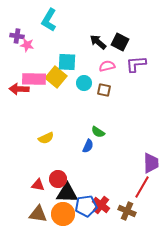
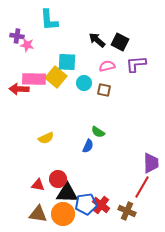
cyan L-shape: rotated 35 degrees counterclockwise
black arrow: moved 1 px left, 2 px up
blue pentagon: moved 2 px up
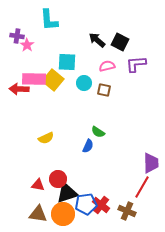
pink star: rotated 24 degrees clockwise
yellow square: moved 3 px left, 3 px down
black triangle: rotated 20 degrees counterclockwise
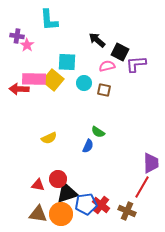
black square: moved 10 px down
yellow semicircle: moved 3 px right
orange circle: moved 2 px left
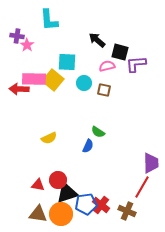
black square: rotated 12 degrees counterclockwise
red circle: moved 1 px down
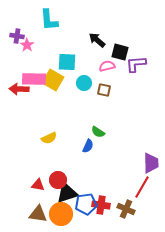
yellow square: rotated 10 degrees counterclockwise
red cross: rotated 30 degrees counterclockwise
brown cross: moved 1 px left, 2 px up
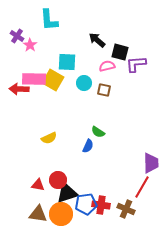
purple cross: rotated 24 degrees clockwise
pink star: moved 3 px right
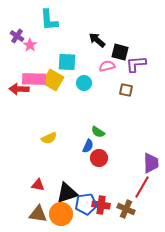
brown square: moved 22 px right
red circle: moved 41 px right, 22 px up
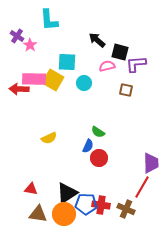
red triangle: moved 7 px left, 4 px down
black triangle: rotated 15 degrees counterclockwise
blue pentagon: rotated 10 degrees clockwise
orange circle: moved 3 px right
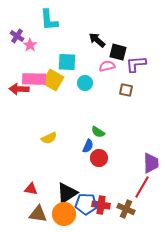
black square: moved 2 px left
cyan circle: moved 1 px right
